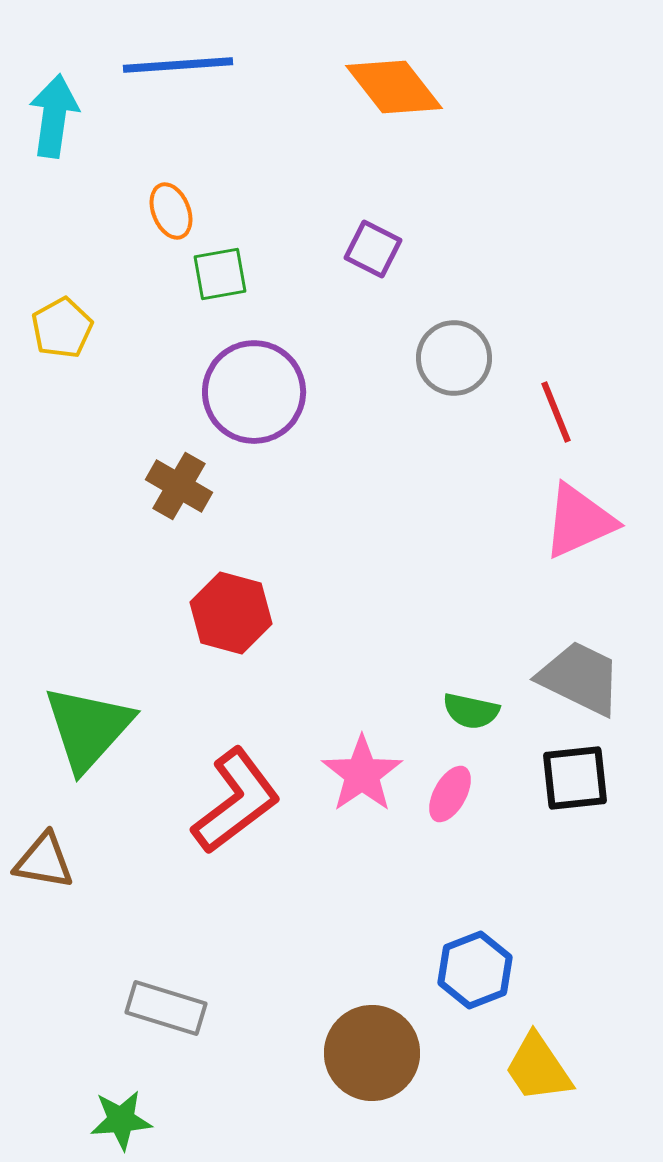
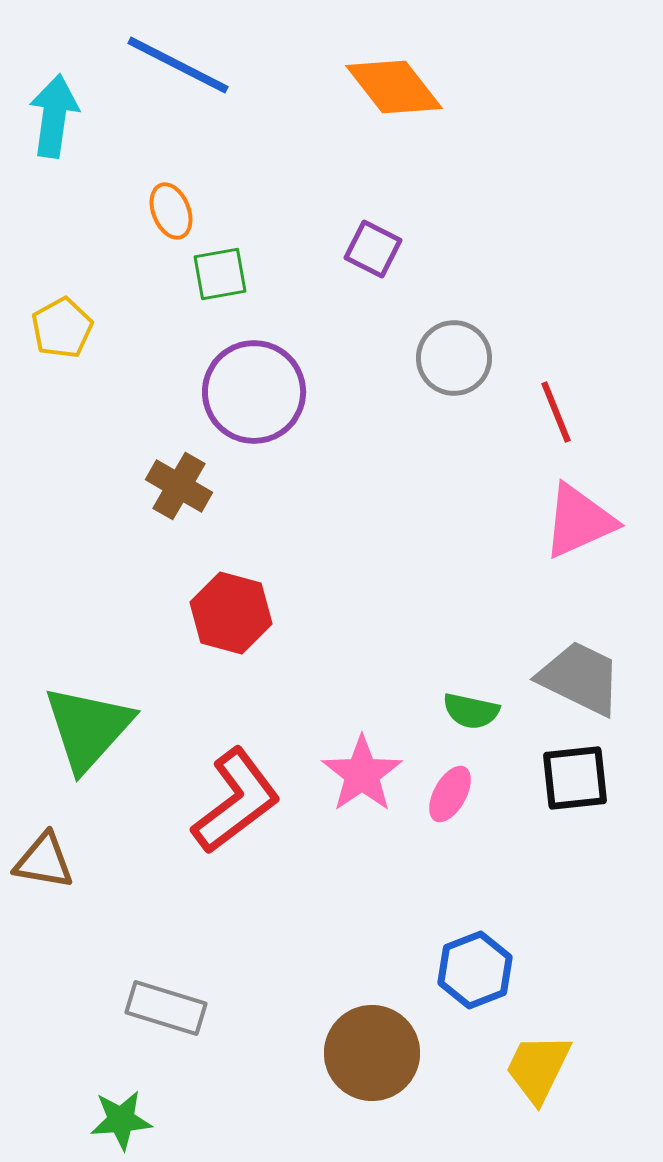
blue line: rotated 31 degrees clockwise
yellow trapezoid: rotated 60 degrees clockwise
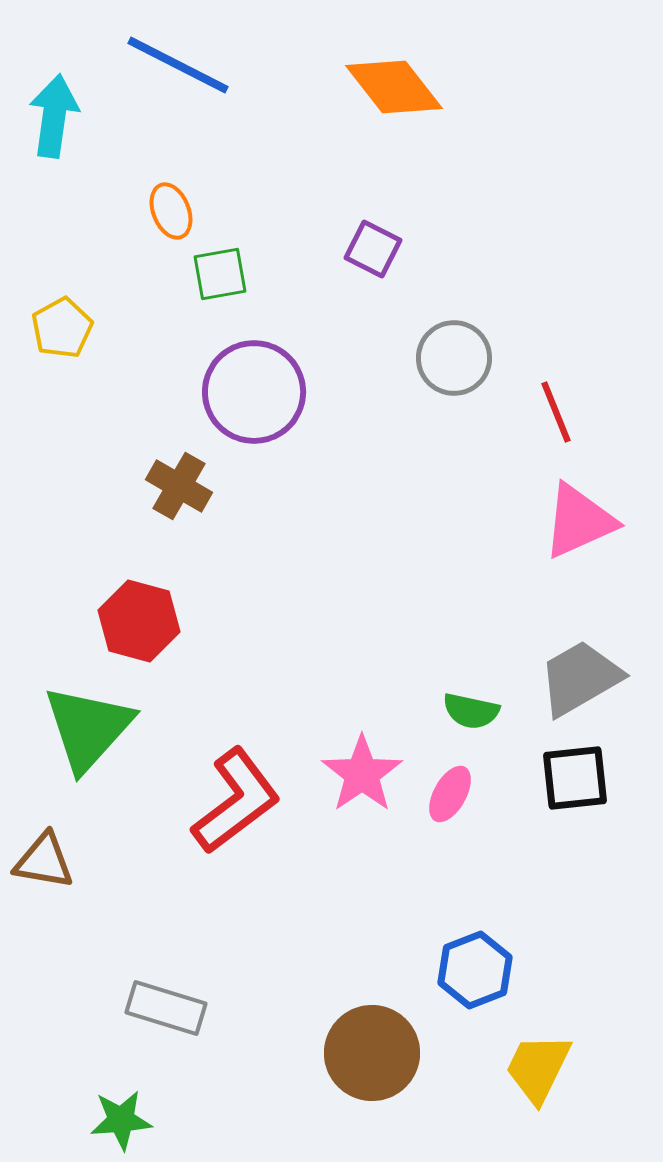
red hexagon: moved 92 px left, 8 px down
gray trapezoid: rotated 56 degrees counterclockwise
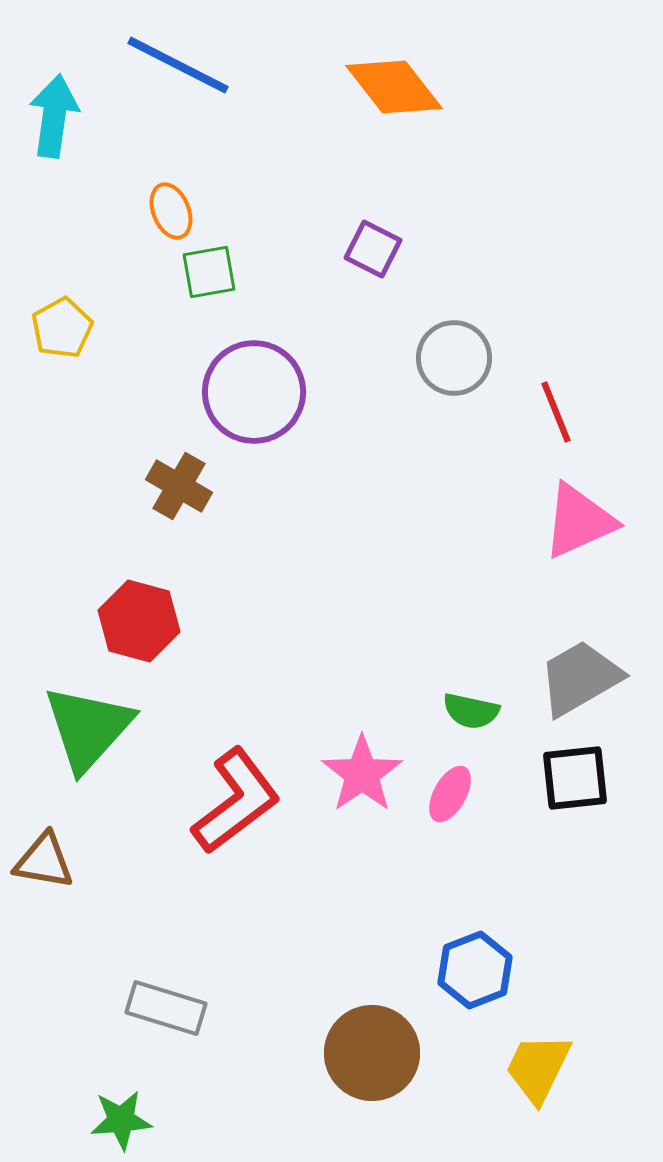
green square: moved 11 px left, 2 px up
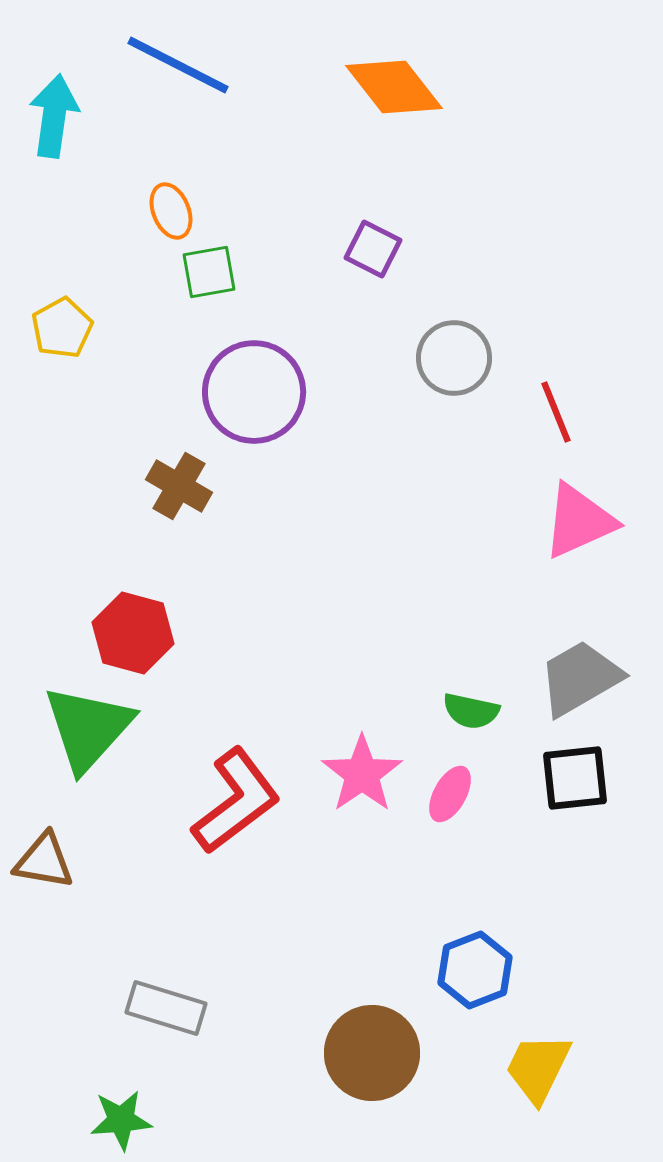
red hexagon: moved 6 px left, 12 px down
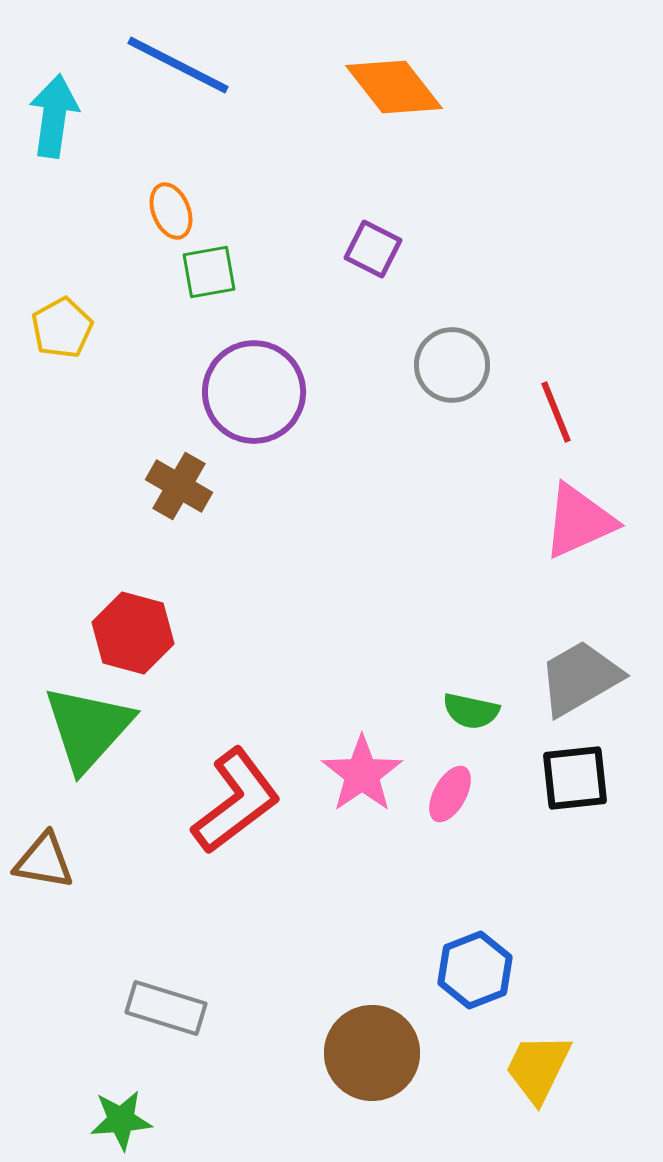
gray circle: moved 2 px left, 7 px down
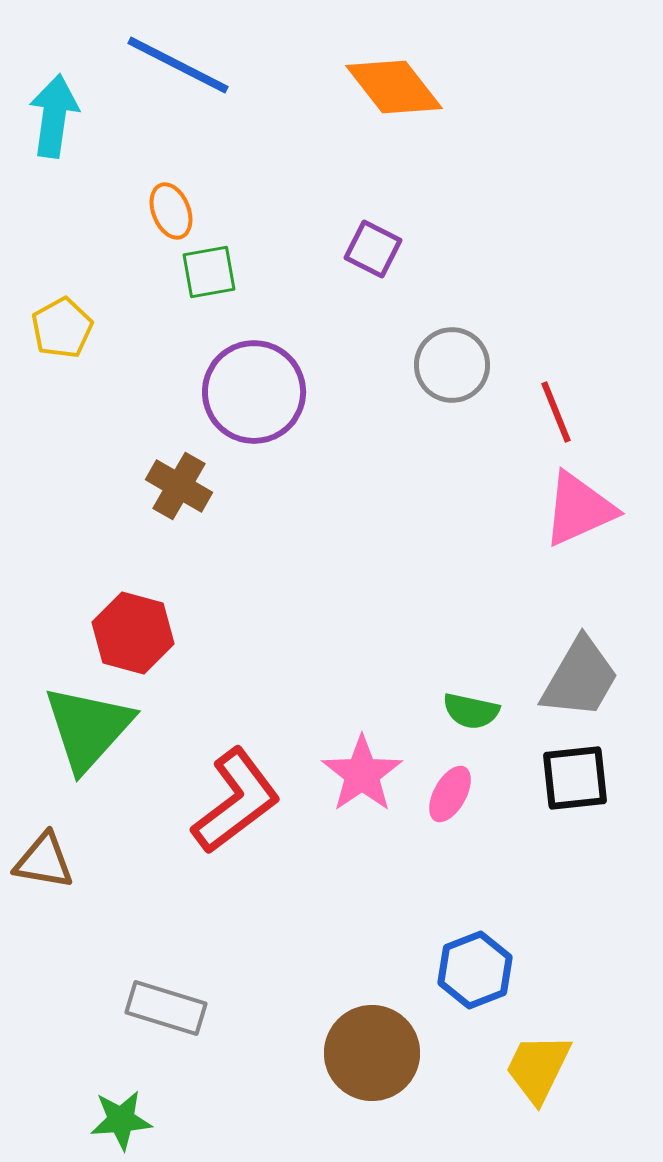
pink triangle: moved 12 px up
gray trapezoid: rotated 150 degrees clockwise
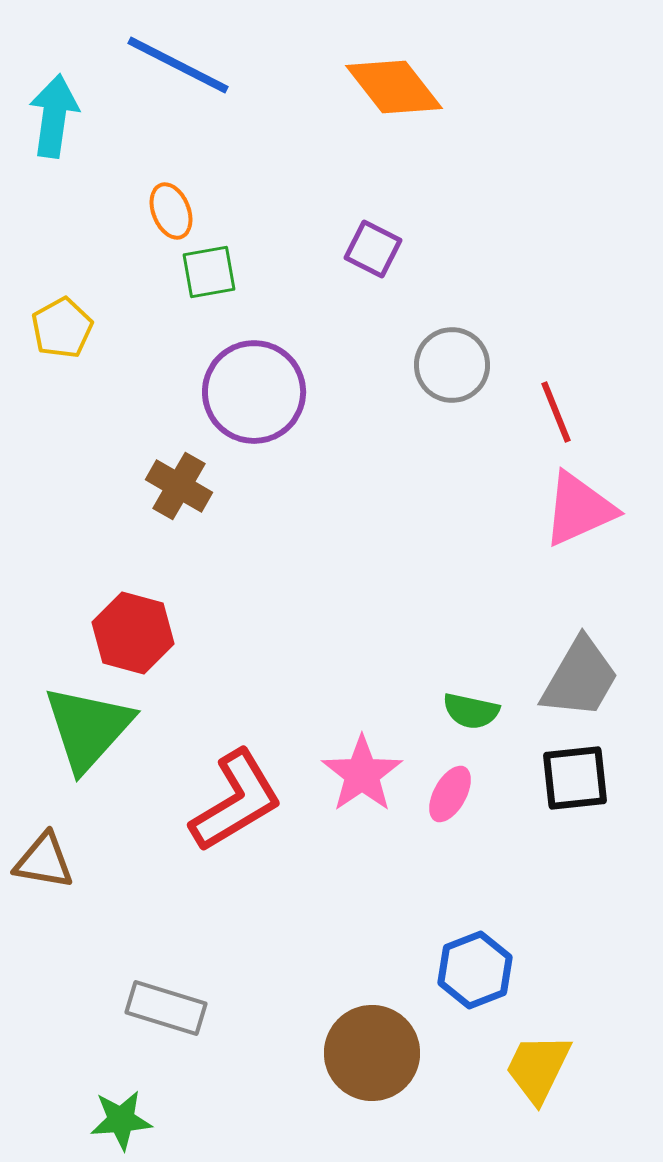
red L-shape: rotated 6 degrees clockwise
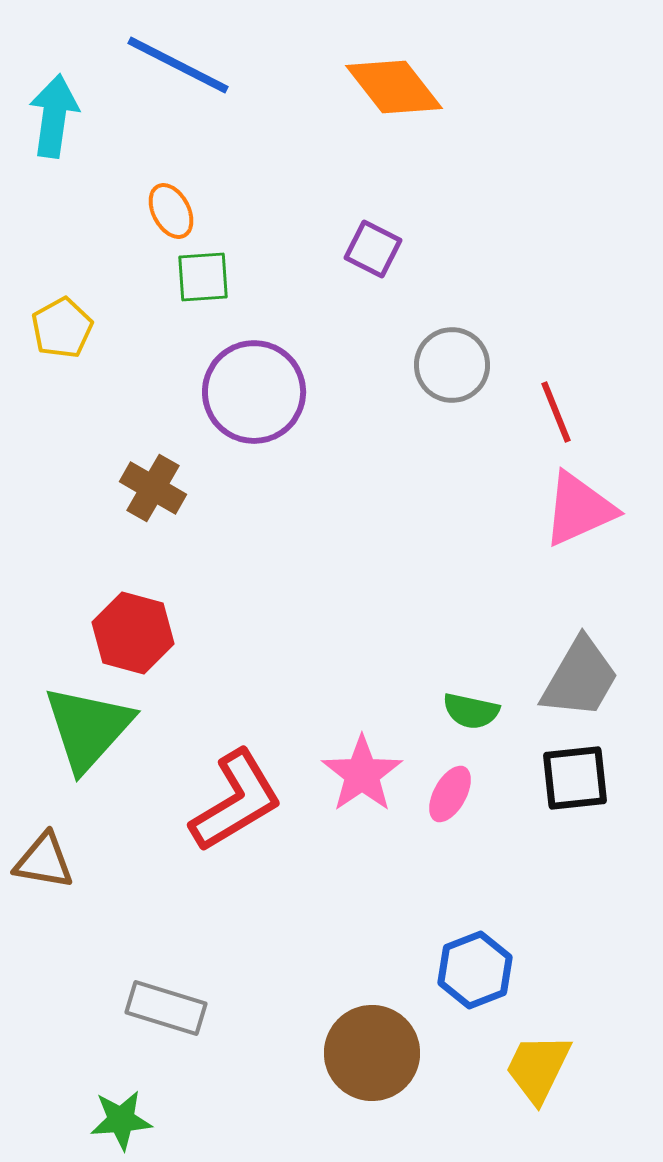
orange ellipse: rotated 6 degrees counterclockwise
green square: moved 6 px left, 5 px down; rotated 6 degrees clockwise
brown cross: moved 26 px left, 2 px down
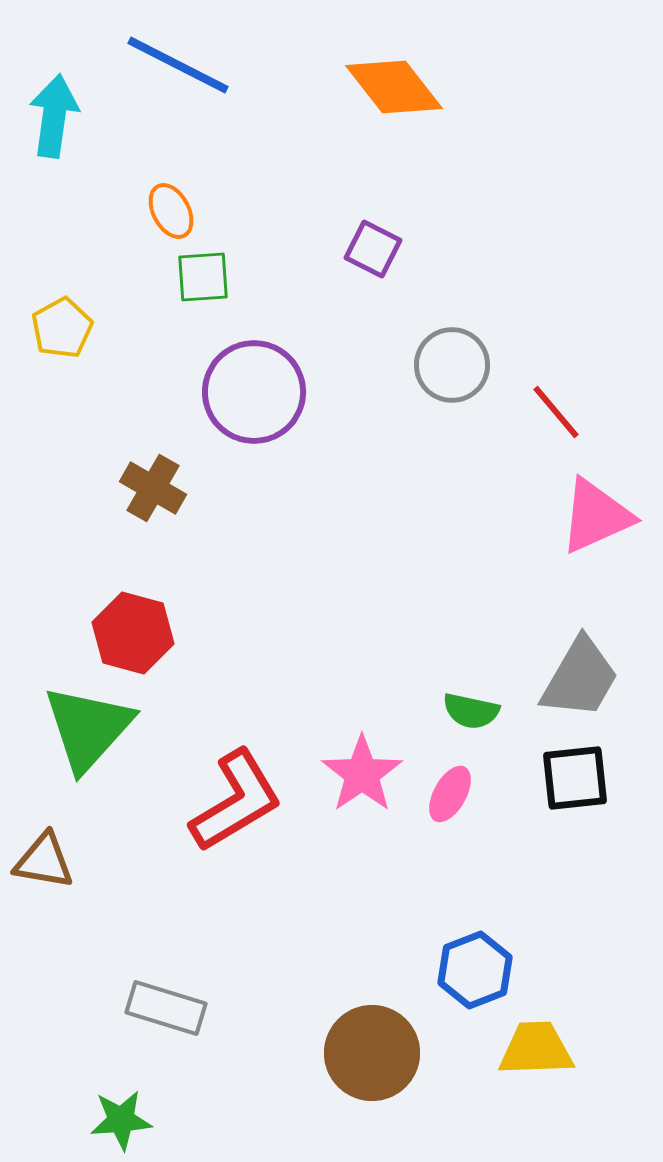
red line: rotated 18 degrees counterclockwise
pink triangle: moved 17 px right, 7 px down
yellow trapezoid: moved 2 px left, 19 px up; rotated 62 degrees clockwise
